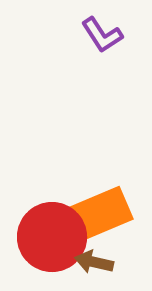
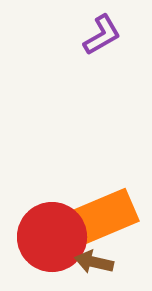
purple L-shape: rotated 87 degrees counterclockwise
orange rectangle: moved 6 px right, 2 px down
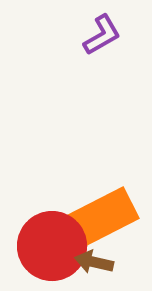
orange rectangle: rotated 4 degrees counterclockwise
red circle: moved 9 px down
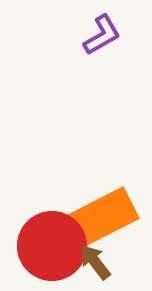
brown arrow: moved 1 px right; rotated 39 degrees clockwise
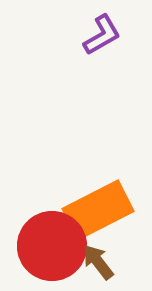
orange rectangle: moved 5 px left, 7 px up
brown arrow: moved 3 px right
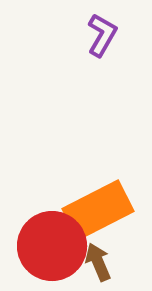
purple L-shape: rotated 30 degrees counterclockwise
brown arrow: rotated 15 degrees clockwise
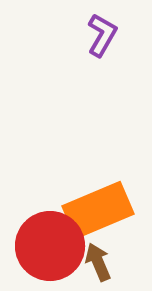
orange rectangle: rotated 4 degrees clockwise
red circle: moved 2 px left
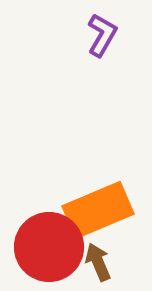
red circle: moved 1 px left, 1 px down
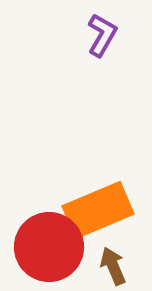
brown arrow: moved 15 px right, 4 px down
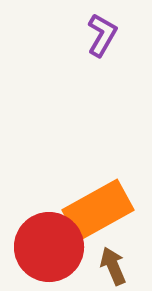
orange rectangle: rotated 6 degrees counterclockwise
